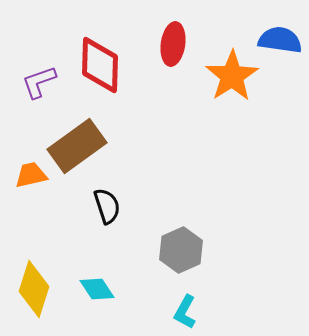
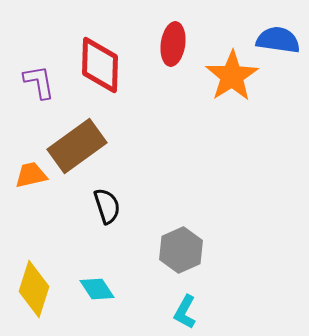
blue semicircle: moved 2 px left
purple L-shape: rotated 99 degrees clockwise
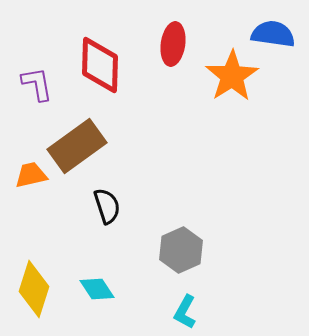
blue semicircle: moved 5 px left, 6 px up
purple L-shape: moved 2 px left, 2 px down
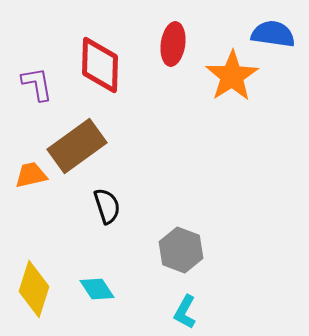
gray hexagon: rotated 15 degrees counterclockwise
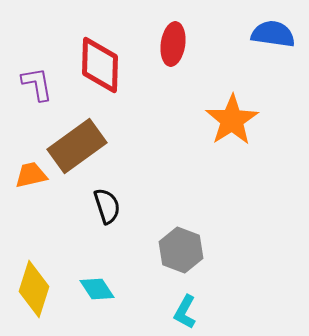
orange star: moved 44 px down
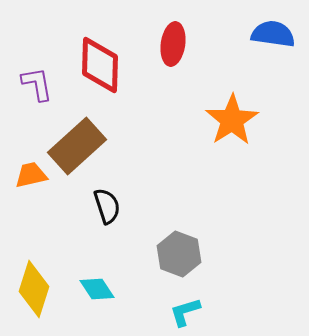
brown rectangle: rotated 6 degrees counterclockwise
gray hexagon: moved 2 px left, 4 px down
cyan L-shape: rotated 44 degrees clockwise
